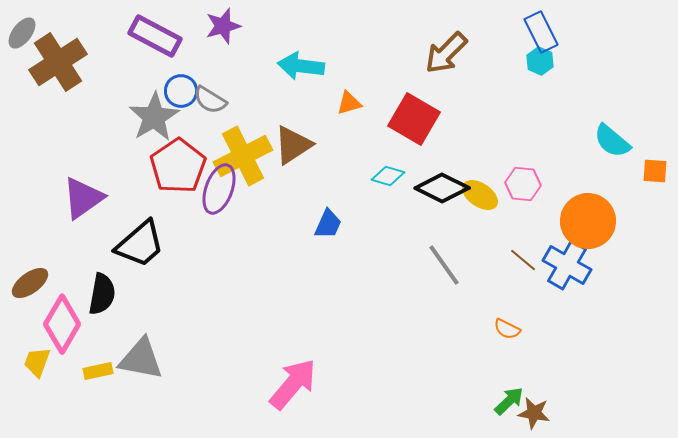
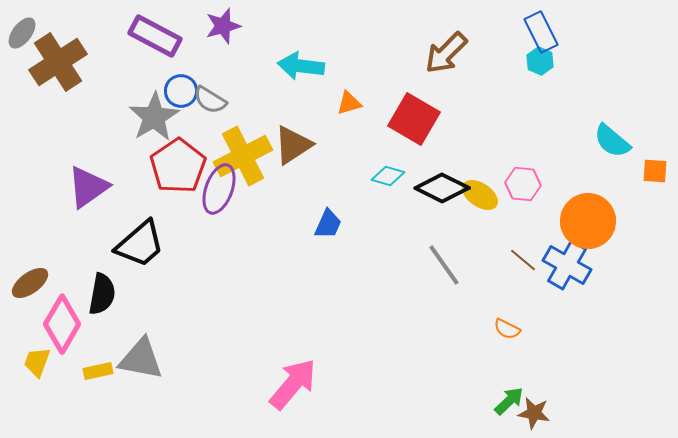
purple triangle: moved 5 px right, 11 px up
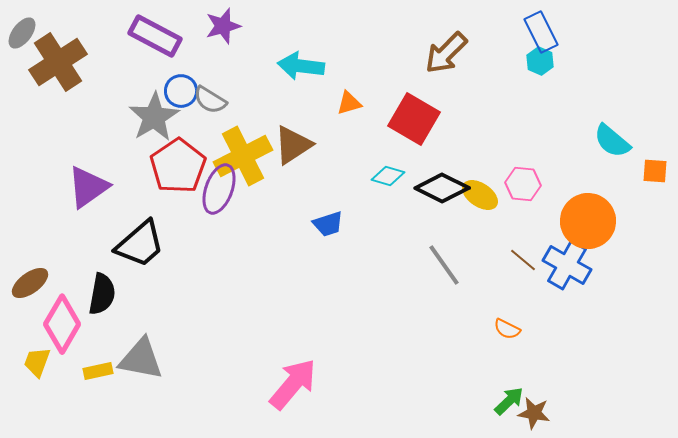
blue trapezoid: rotated 48 degrees clockwise
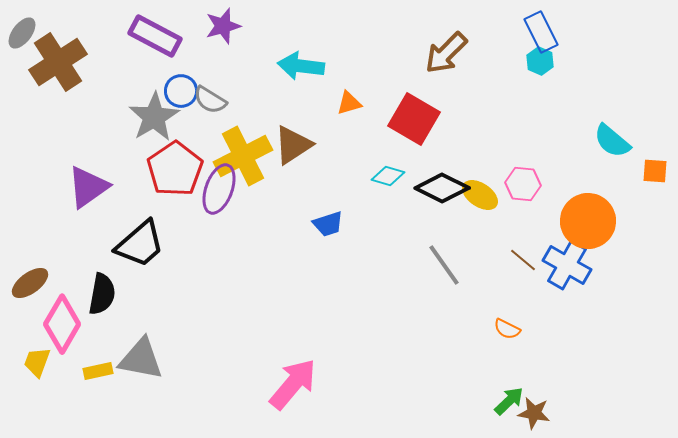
red pentagon: moved 3 px left, 3 px down
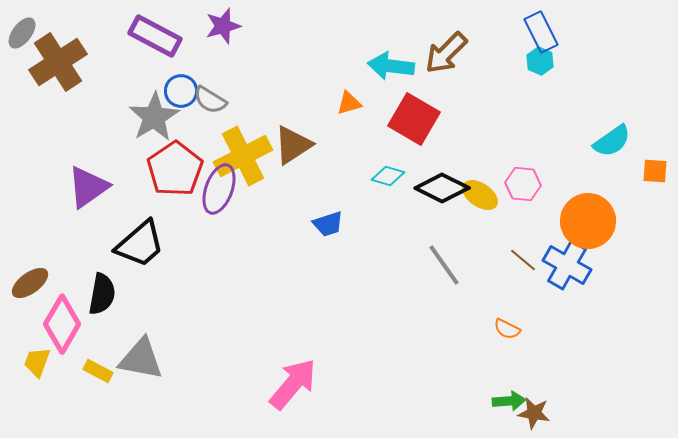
cyan arrow: moved 90 px right
cyan semicircle: rotated 75 degrees counterclockwise
yellow rectangle: rotated 40 degrees clockwise
green arrow: rotated 40 degrees clockwise
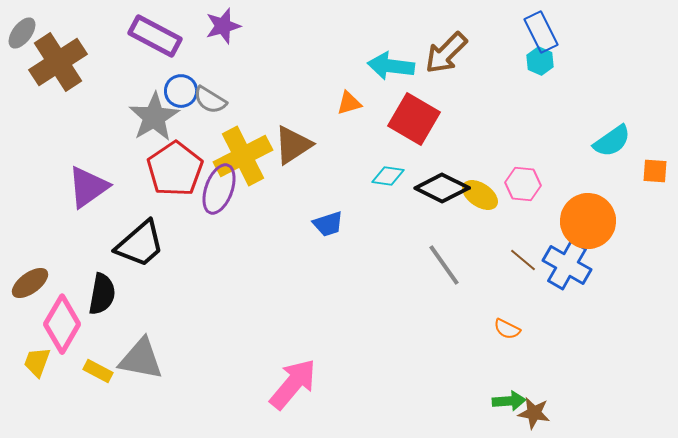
cyan diamond: rotated 8 degrees counterclockwise
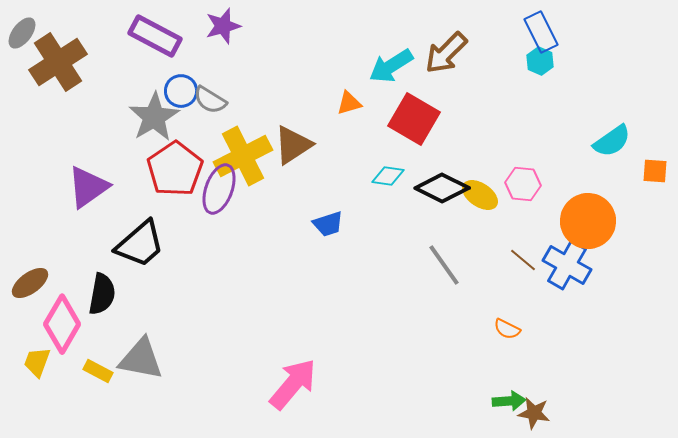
cyan arrow: rotated 39 degrees counterclockwise
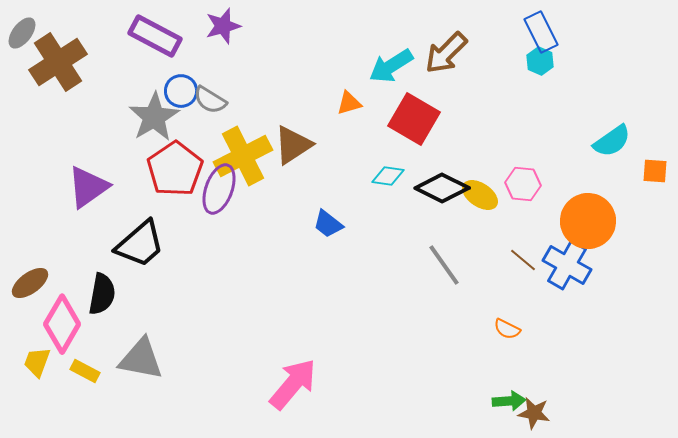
blue trapezoid: rotated 56 degrees clockwise
yellow rectangle: moved 13 px left
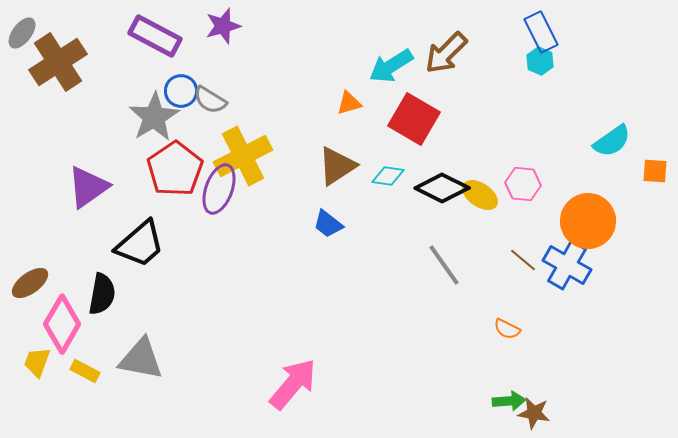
brown triangle: moved 44 px right, 21 px down
